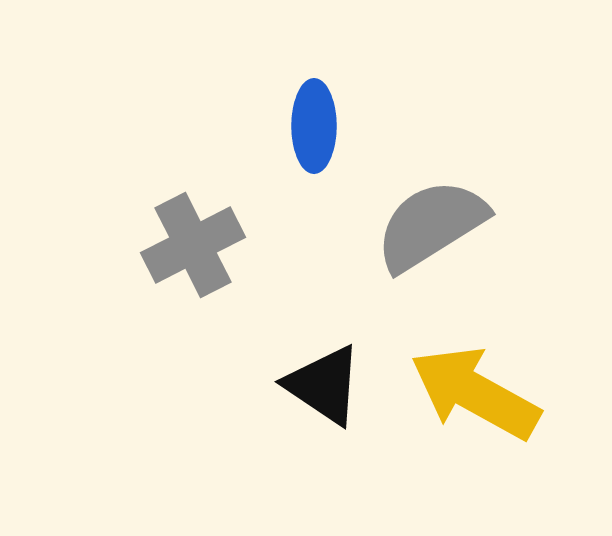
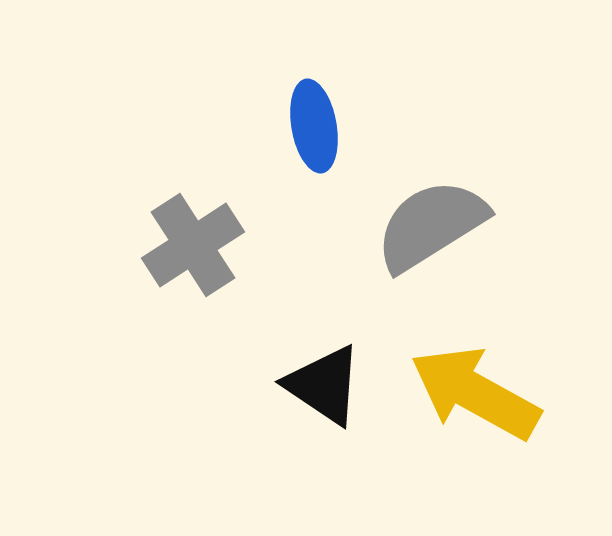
blue ellipse: rotated 10 degrees counterclockwise
gray cross: rotated 6 degrees counterclockwise
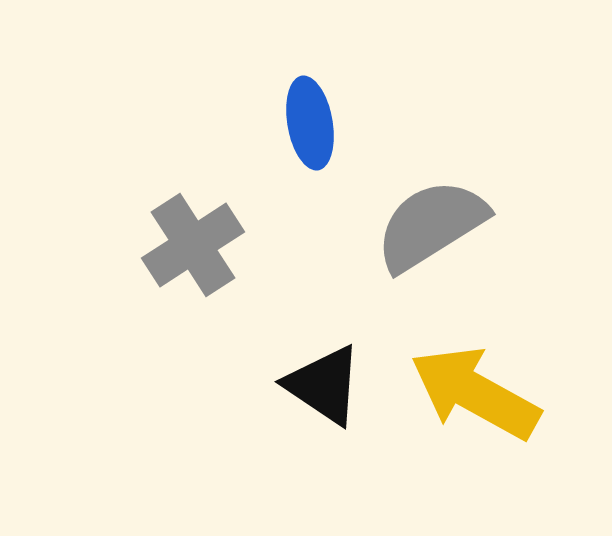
blue ellipse: moved 4 px left, 3 px up
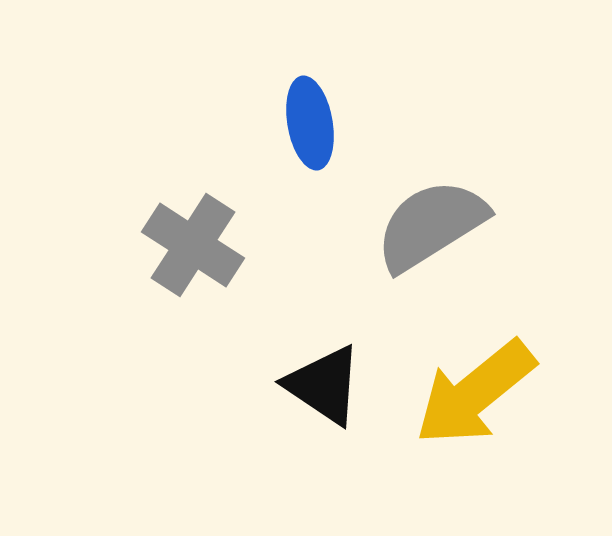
gray cross: rotated 24 degrees counterclockwise
yellow arrow: rotated 68 degrees counterclockwise
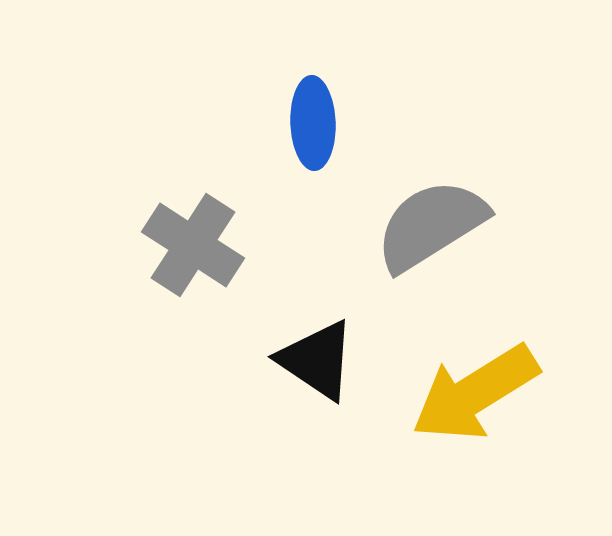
blue ellipse: moved 3 px right; rotated 8 degrees clockwise
black triangle: moved 7 px left, 25 px up
yellow arrow: rotated 7 degrees clockwise
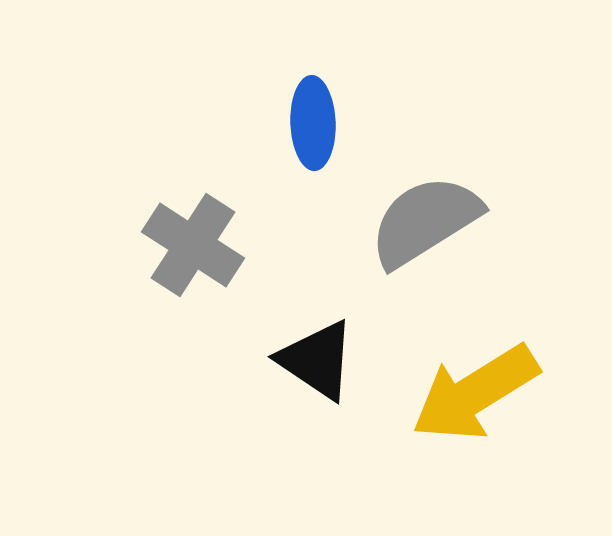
gray semicircle: moved 6 px left, 4 px up
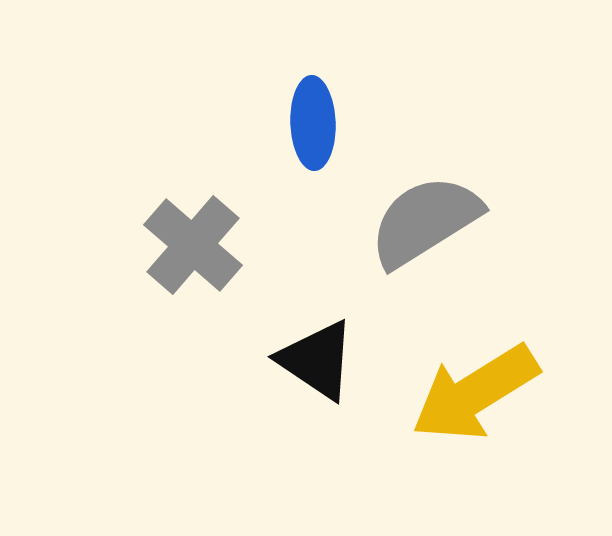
gray cross: rotated 8 degrees clockwise
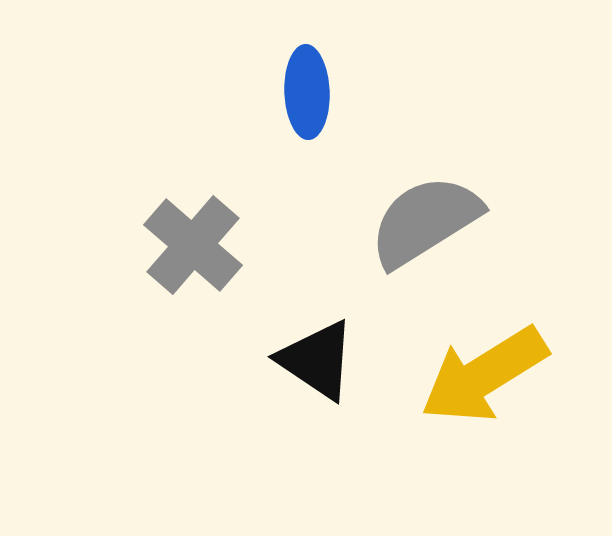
blue ellipse: moved 6 px left, 31 px up
yellow arrow: moved 9 px right, 18 px up
